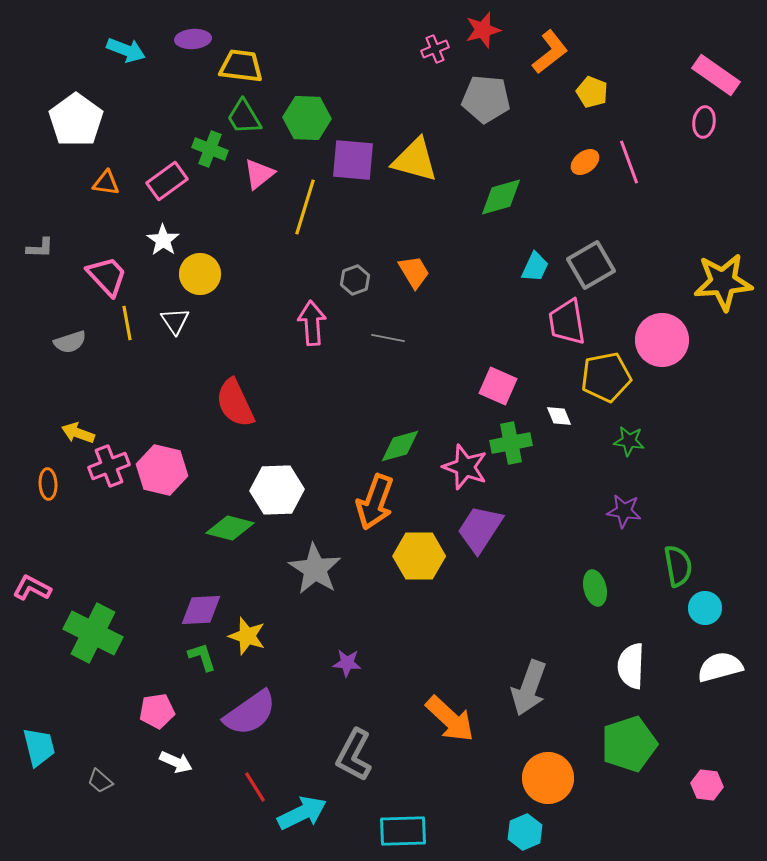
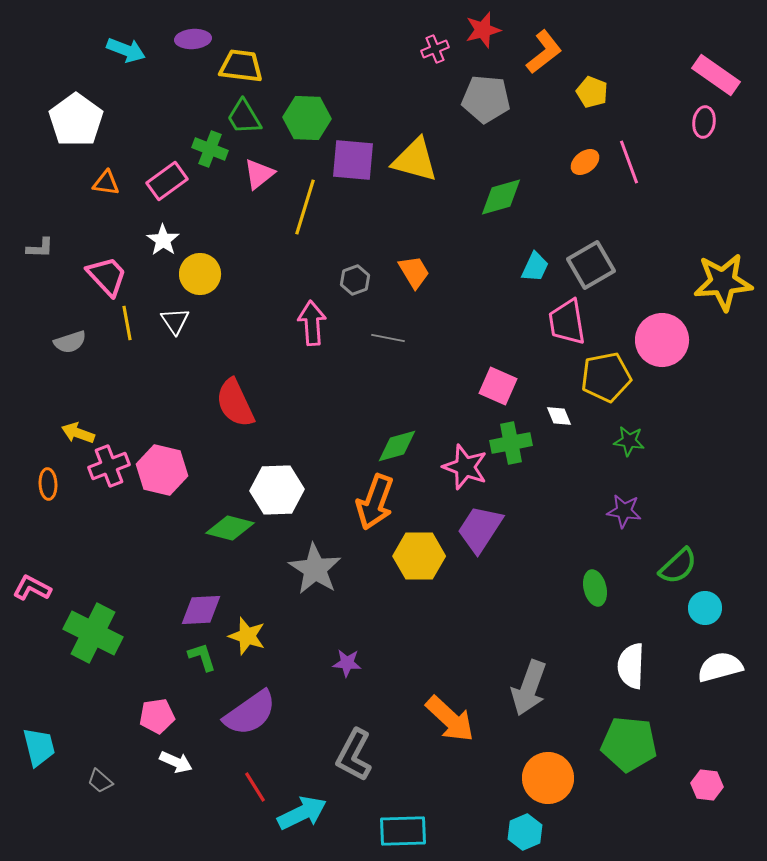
orange L-shape at (550, 52): moved 6 px left
green diamond at (400, 446): moved 3 px left
green semicircle at (678, 566): rotated 57 degrees clockwise
pink pentagon at (157, 711): moved 5 px down
green pentagon at (629, 744): rotated 24 degrees clockwise
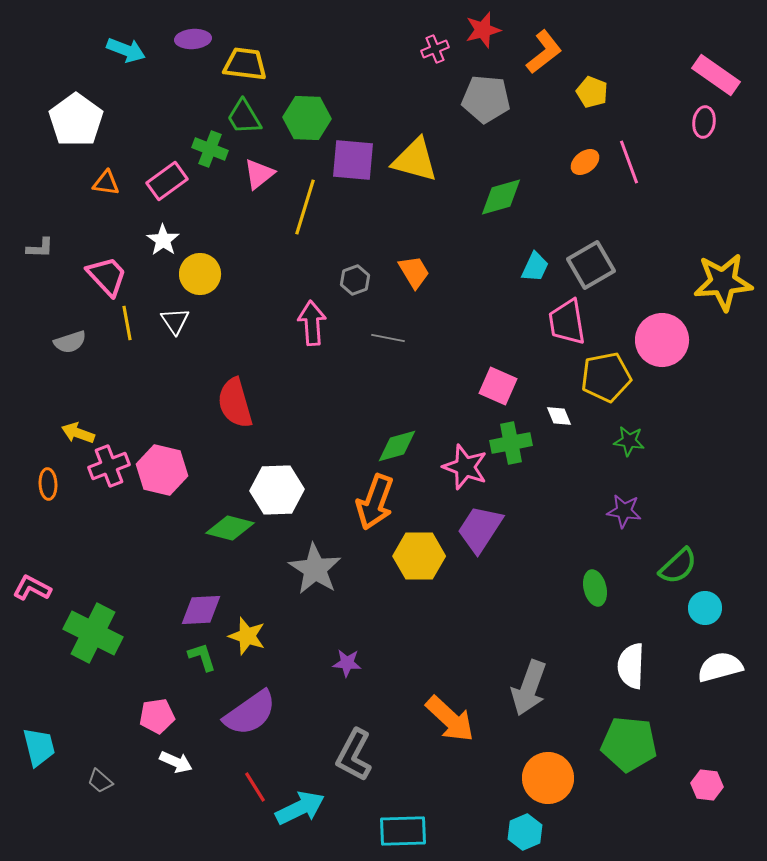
yellow trapezoid at (241, 66): moved 4 px right, 2 px up
red semicircle at (235, 403): rotated 9 degrees clockwise
cyan arrow at (302, 813): moved 2 px left, 5 px up
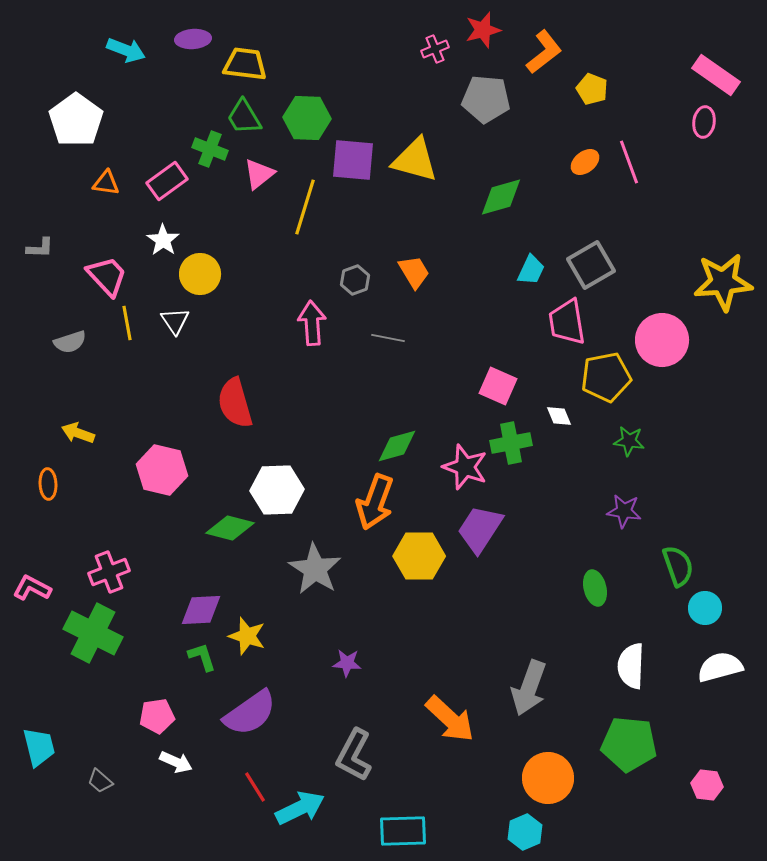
yellow pentagon at (592, 92): moved 3 px up
cyan trapezoid at (535, 267): moved 4 px left, 3 px down
pink cross at (109, 466): moved 106 px down
green semicircle at (678, 566): rotated 66 degrees counterclockwise
